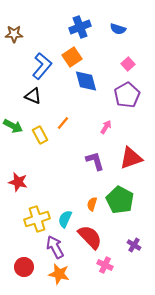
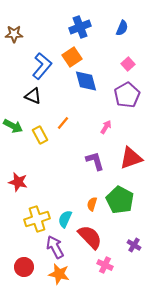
blue semicircle: moved 4 px right, 1 px up; rotated 84 degrees counterclockwise
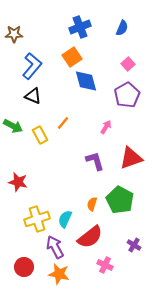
blue L-shape: moved 10 px left
red semicircle: rotated 96 degrees clockwise
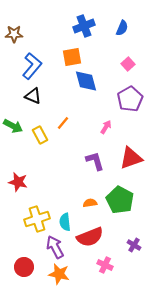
blue cross: moved 4 px right, 1 px up
orange square: rotated 24 degrees clockwise
purple pentagon: moved 3 px right, 4 px down
orange semicircle: moved 2 px left, 1 px up; rotated 64 degrees clockwise
cyan semicircle: moved 3 px down; rotated 30 degrees counterclockwise
red semicircle: rotated 16 degrees clockwise
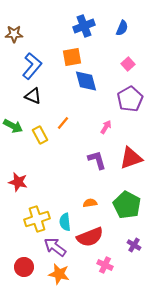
purple L-shape: moved 2 px right, 1 px up
green pentagon: moved 7 px right, 5 px down
purple arrow: rotated 25 degrees counterclockwise
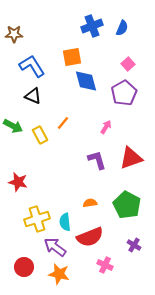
blue cross: moved 8 px right
blue L-shape: rotated 72 degrees counterclockwise
purple pentagon: moved 6 px left, 6 px up
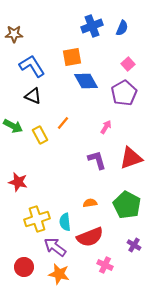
blue diamond: rotated 15 degrees counterclockwise
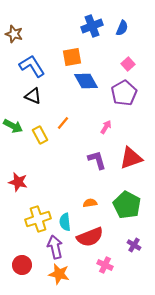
brown star: rotated 18 degrees clockwise
yellow cross: moved 1 px right
purple arrow: rotated 40 degrees clockwise
red circle: moved 2 px left, 2 px up
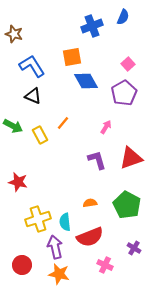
blue semicircle: moved 1 px right, 11 px up
purple cross: moved 3 px down
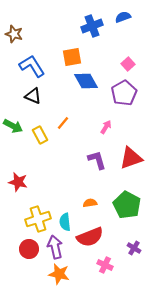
blue semicircle: rotated 133 degrees counterclockwise
red circle: moved 7 px right, 16 px up
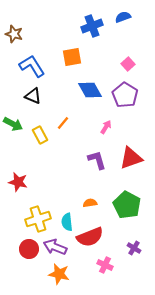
blue diamond: moved 4 px right, 9 px down
purple pentagon: moved 1 px right, 2 px down; rotated 10 degrees counterclockwise
green arrow: moved 2 px up
cyan semicircle: moved 2 px right
purple arrow: rotated 55 degrees counterclockwise
